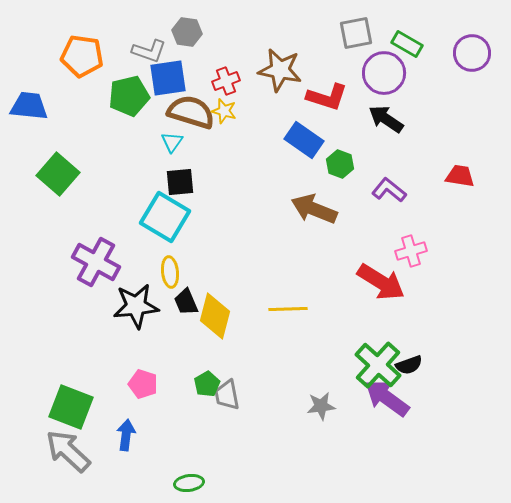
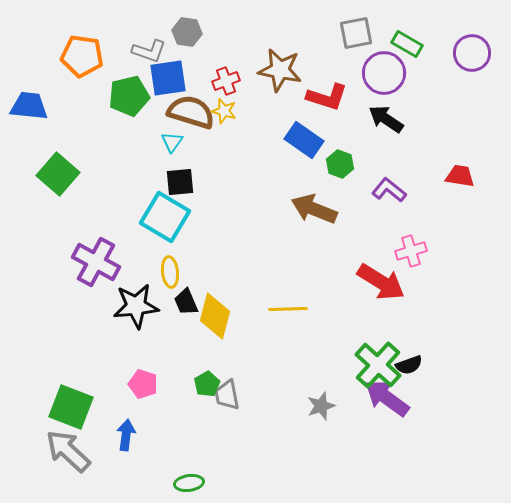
gray star at (321, 406): rotated 12 degrees counterclockwise
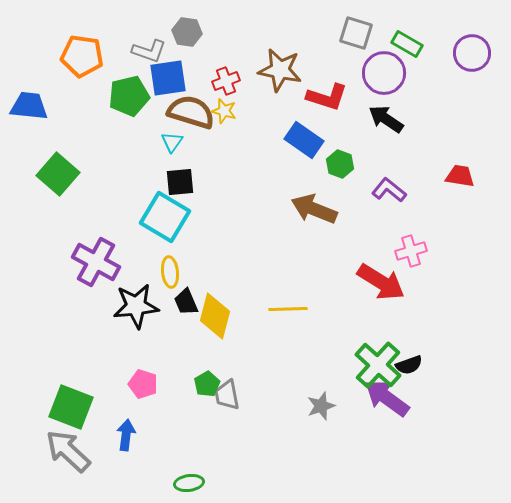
gray square at (356, 33): rotated 28 degrees clockwise
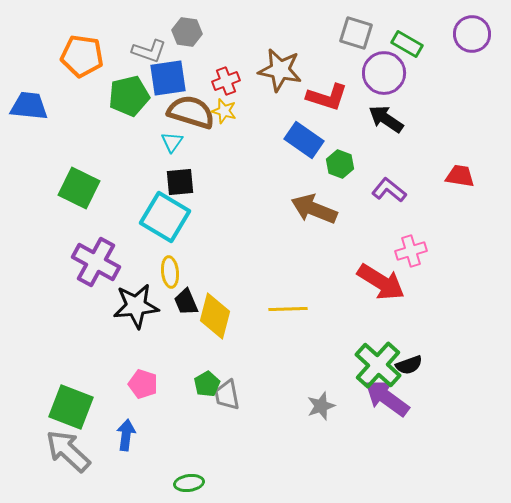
purple circle at (472, 53): moved 19 px up
green square at (58, 174): moved 21 px right, 14 px down; rotated 15 degrees counterclockwise
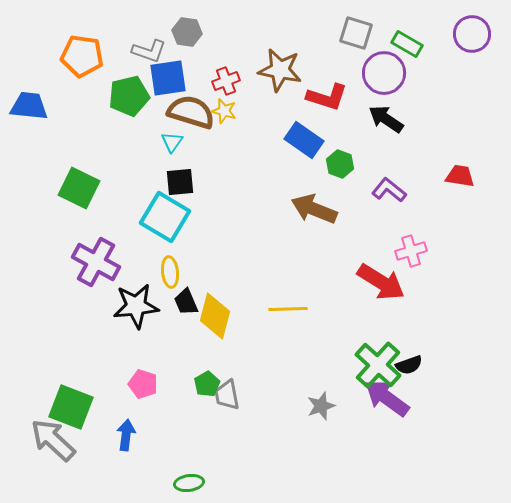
gray arrow at (68, 451): moved 15 px left, 11 px up
